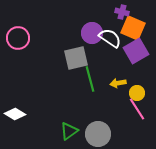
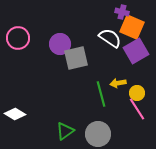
orange square: moved 1 px left, 1 px up
purple circle: moved 32 px left, 11 px down
green line: moved 11 px right, 15 px down
green triangle: moved 4 px left
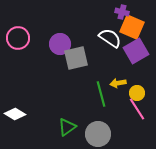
green triangle: moved 2 px right, 4 px up
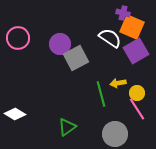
purple cross: moved 1 px right, 1 px down
gray square: rotated 15 degrees counterclockwise
gray circle: moved 17 px right
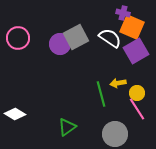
gray square: moved 21 px up
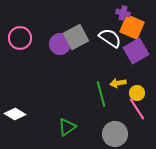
pink circle: moved 2 px right
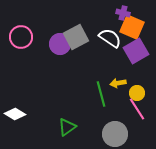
pink circle: moved 1 px right, 1 px up
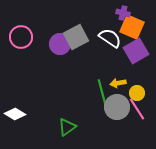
green line: moved 1 px right, 2 px up
gray circle: moved 2 px right, 27 px up
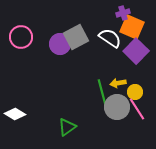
purple cross: rotated 32 degrees counterclockwise
purple square: rotated 15 degrees counterclockwise
yellow circle: moved 2 px left, 1 px up
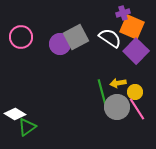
green triangle: moved 40 px left
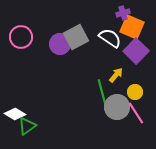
yellow arrow: moved 2 px left, 8 px up; rotated 140 degrees clockwise
pink line: moved 1 px left, 4 px down
green triangle: moved 1 px up
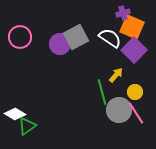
pink circle: moved 1 px left
purple square: moved 2 px left, 1 px up
gray circle: moved 2 px right, 3 px down
